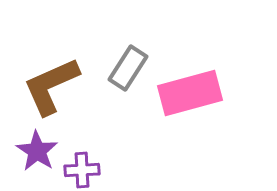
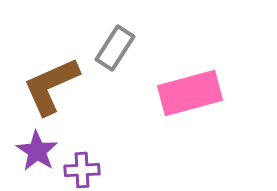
gray rectangle: moved 13 px left, 20 px up
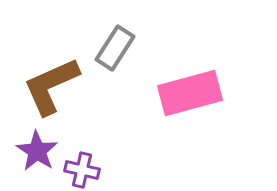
purple cross: rotated 16 degrees clockwise
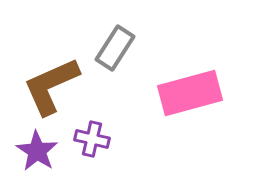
purple cross: moved 10 px right, 31 px up
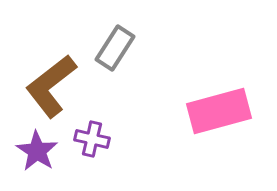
brown L-shape: rotated 14 degrees counterclockwise
pink rectangle: moved 29 px right, 18 px down
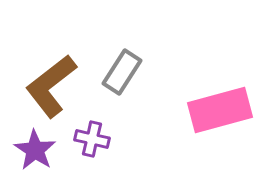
gray rectangle: moved 7 px right, 24 px down
pink rectangle: moved 1 px right, 1 px up
purple star: moved 2 px left, 1 px up
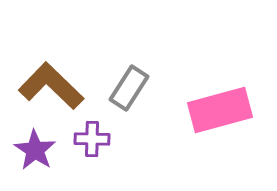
gray rectangle: moved 7 px right, 16 px down
brown L-shape: rotated 82 degrees clockwise
purple cross: rotated 12 degrees counterclockwise
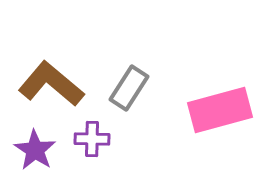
brown L-shape: moved 2 px up; rotated 4 degrees counterclockwise
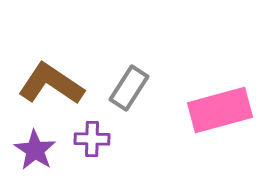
brown L-shape: rotated 6 degrees counterclockwise
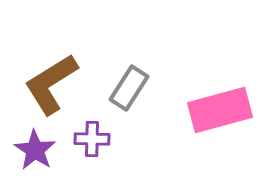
brown L-shape: rotated 66 degrees counterclockwise
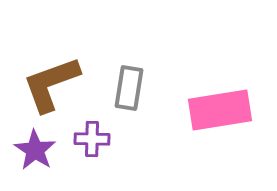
brown L-shape: rotated 12 degrees clockwise
gray rectangle: rotated 24 degrees counterclockwise
pink rectangle: rotated 6 degrees clockwise
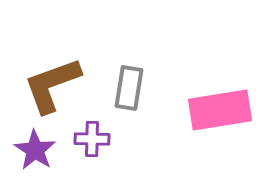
brown L-shape: moved 1 px right, 1 px down
